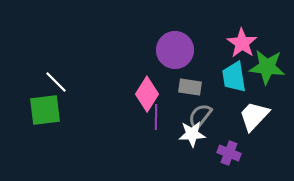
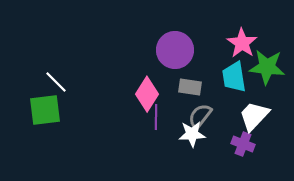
purple cross: moved 14 px right, 9 px up
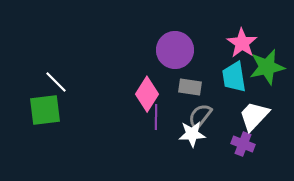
green star: rotated 18 degrees counterclockwise
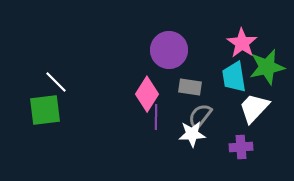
purple circle: moved 6 px left
white trapezoid: moved 8 px up
purple cross: moved 2 px left, 3 px down; rotated 25 degrees counterclockwise
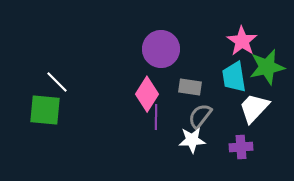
pink star: moved 2 px up
purple circle: moved 8 px left, 1 px up
white line: moved 1 px right
green square: rotated 12 degrees clockwise
white star: moved 6 px down
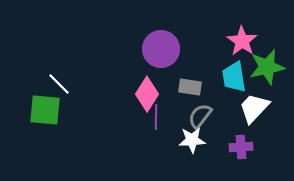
white line: moved 2 px right, 2 px down
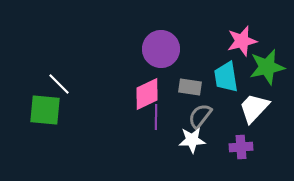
pink star: rotated 24 degrees clockwise
cyan trapezoid: moved 8 px left
pink diamond: rotated 32 degrees clockwise
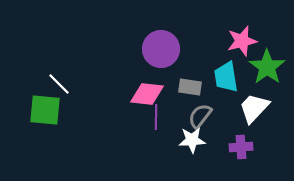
green star: rotated 24 degrees counterclockwise
pink diamond: rotated 32 degrees clockwise
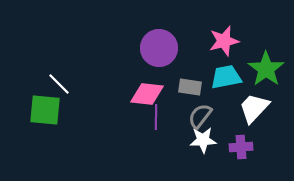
pink star: moved 18 px left
purple circle: moved 2 px left, 1 px up
green star: moved 1 px left, 2 px down
cyan trapezoid: rotated 88 degrees clockwise
white star: moved 11 px right
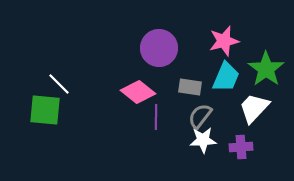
cyan trapezoid: rotated 124 degrees clockwise
pink diamond: moved 9 px left, 2 px up; rotated 32 degrees clockwise
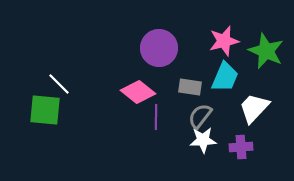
green star: moved 18 px up; rotated 12 degrees counterclockwise
cyan trapezoid: moved 1 px left
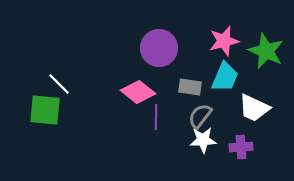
white trapezoid: rotated 108 degrees counterclockwise
